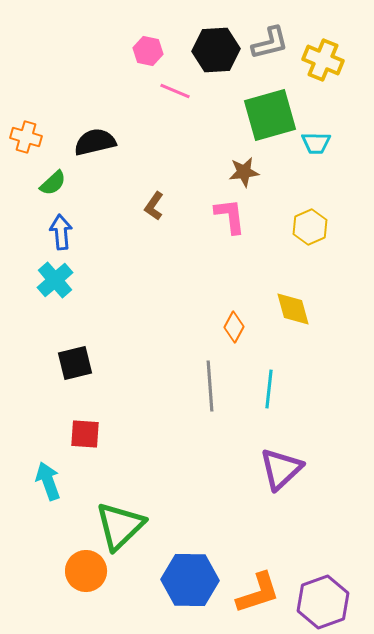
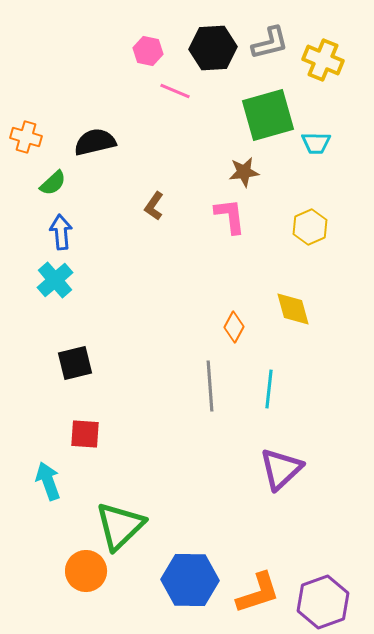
black hexagon: moved 3 px left, 2 px up
green square: moved 2 px left
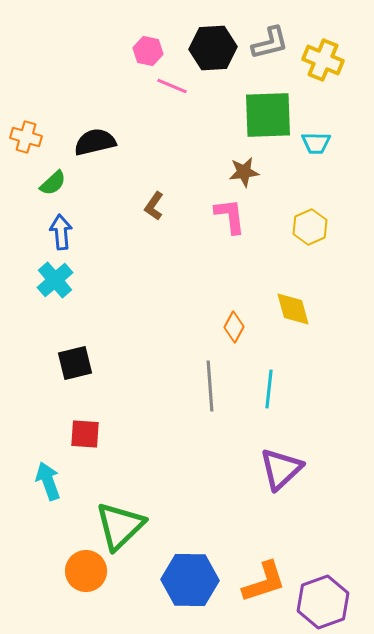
pink line: moved 3 px left, 5 px up
green square: rotated 14 degrees clockwise
orange L-shape: moved 6 px right, 11 px up
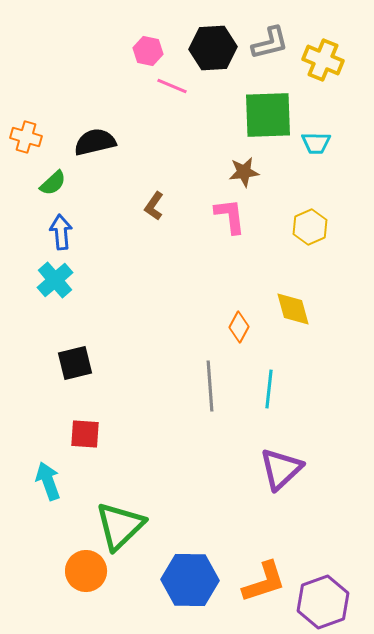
orange diamond: moved 5 px right
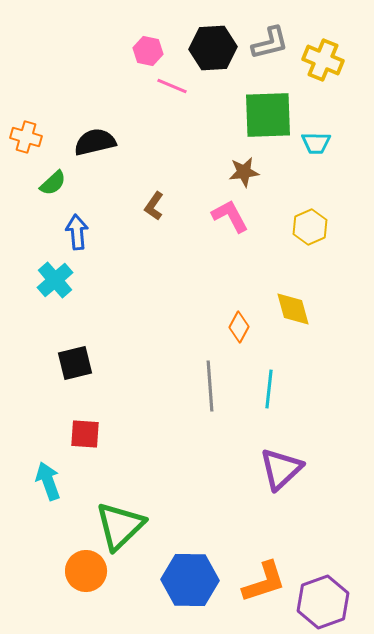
pink L-shape: rotated 21 degrees counterclockwise
blue arrow: moved 16 px right
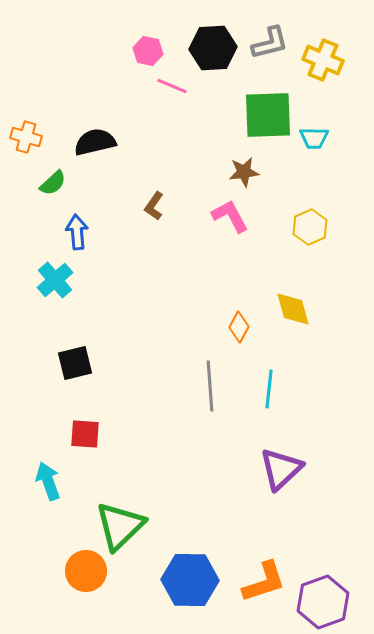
cyan trapezoid: moved 2 px left, 5 px up
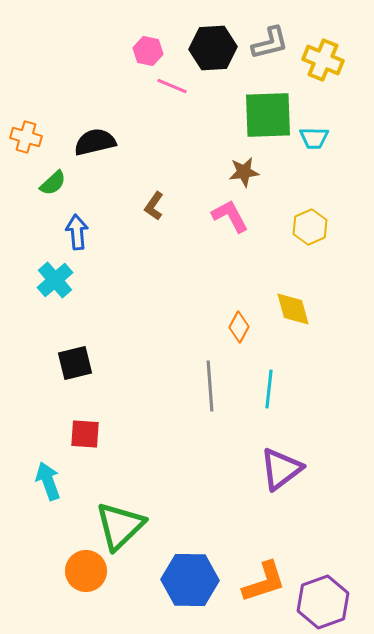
purple triangle: rotated 6 degrees clockwise
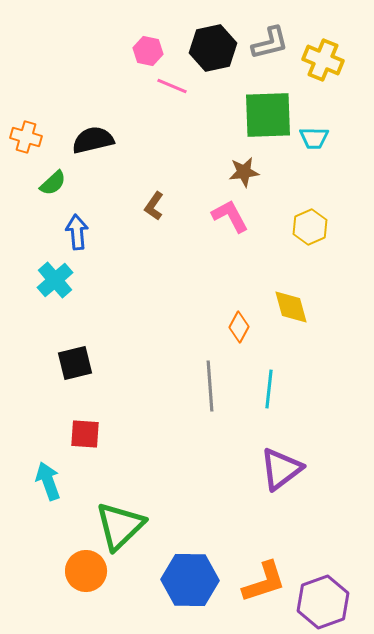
black hexagon: rotated 9 degrees counterclockwise
black semicircle: moved 2 px left, 2 px up
yellow diamond: moved 2 px left, 2 px up
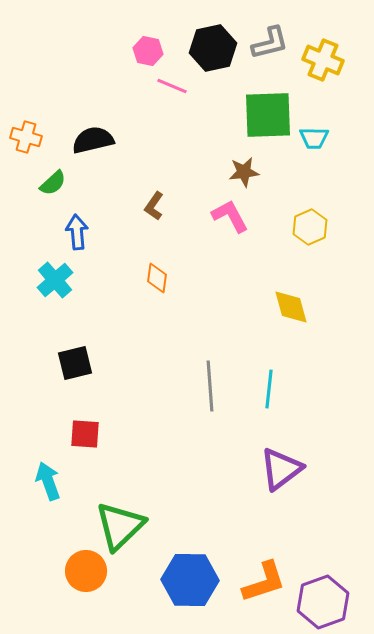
orange diamond: moved 82 px left, 49 px up; rotated 20 degrees counterclockwise
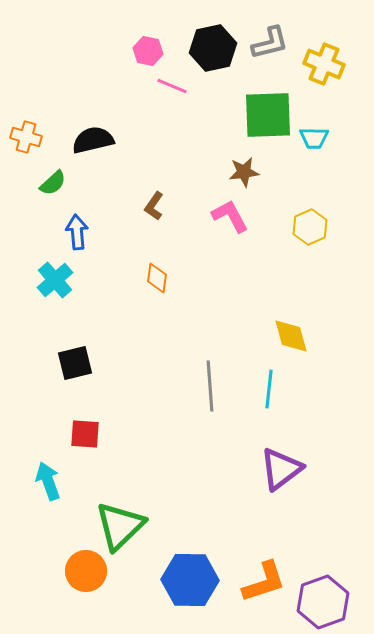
yellow cross: moved 1 px right, 4 px down
yellow diamond: moved 29 px down
